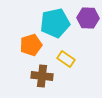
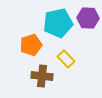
cyan pentagon: moved 3 px right
yellow rectangle: rotated 12 degrees clockwise
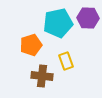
yellow rectangle: moved 2 px down; rotated 24 degrees clockwise
